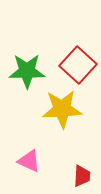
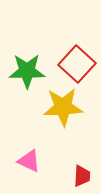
red square: moved 1 px left, 1 px up
yellow star: moved 1 px right, 2 px up
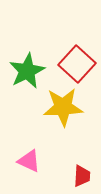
green star: rotated 27 degrees counterclockwise
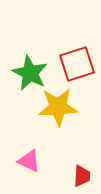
red square: rotated 30 degrees clockwise
green star: moved 3 px right, 2 px down; rotated 18 degrees counterclockwise
yellow star: moved 5 px left
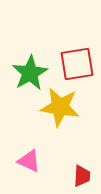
red square: rotated 9 degrees clockwise
green star: rotated 15 degrees clockwise
yellow star: moved 2 px right; rotated 12 degrees clockwise
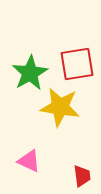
red trapezoid: rotated 10 degrees counterclockwise
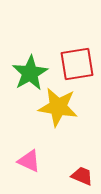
yellow star: moved 2 px left
red trapezoid: rotated 60 degrees counterclockwise
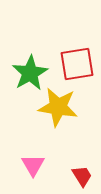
pink triangle: moved 4 px right, 4 px down; rotated 35 degrees clockwise
red trapezoid: rotated 35 degrees clockwise
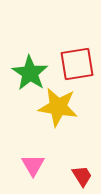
green star: rotated 9 degrees counterclockwise
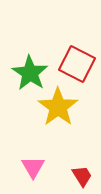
red square: rotated 36 degrees clockwise
yellow star: rotated 27 degrees clockwise
pink triangle: moved 2 px down
